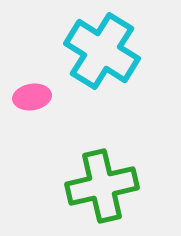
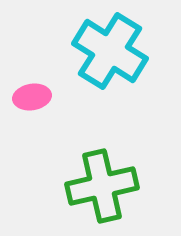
cyan cross: moved 8 px right
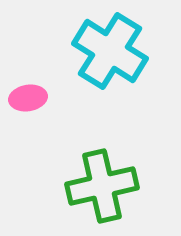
pink ellipse: moved 4 px left, 1 px down
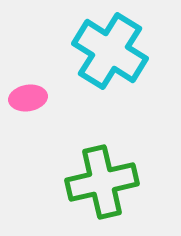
green cross: moved 4 px up
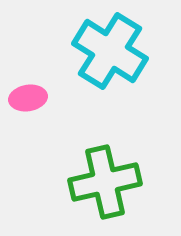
green cross: moved 3 px right
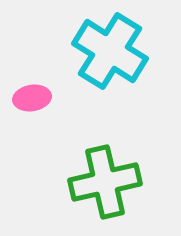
pink ellipse: moved 4 px right
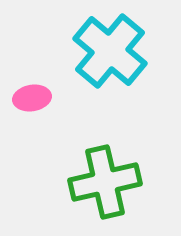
cyan cross: rotated 8 degrees clockwise
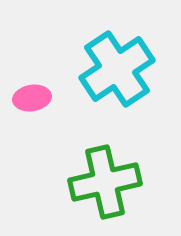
cyan cross: moved 7 px right, 18 px down; rotated 16 degrees clockwise
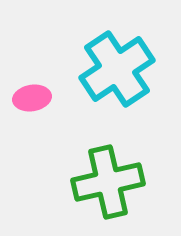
green cross: moved 3 px right
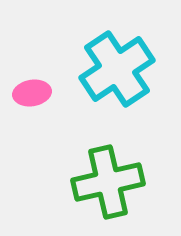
pink ellipse: moved 5 px up
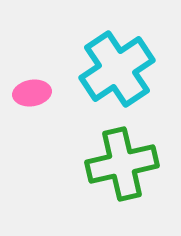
green cross: moved 14 px right, 18 px up
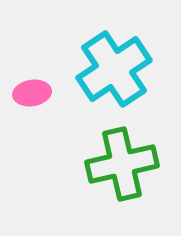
cyan cross: moved 3 px left
